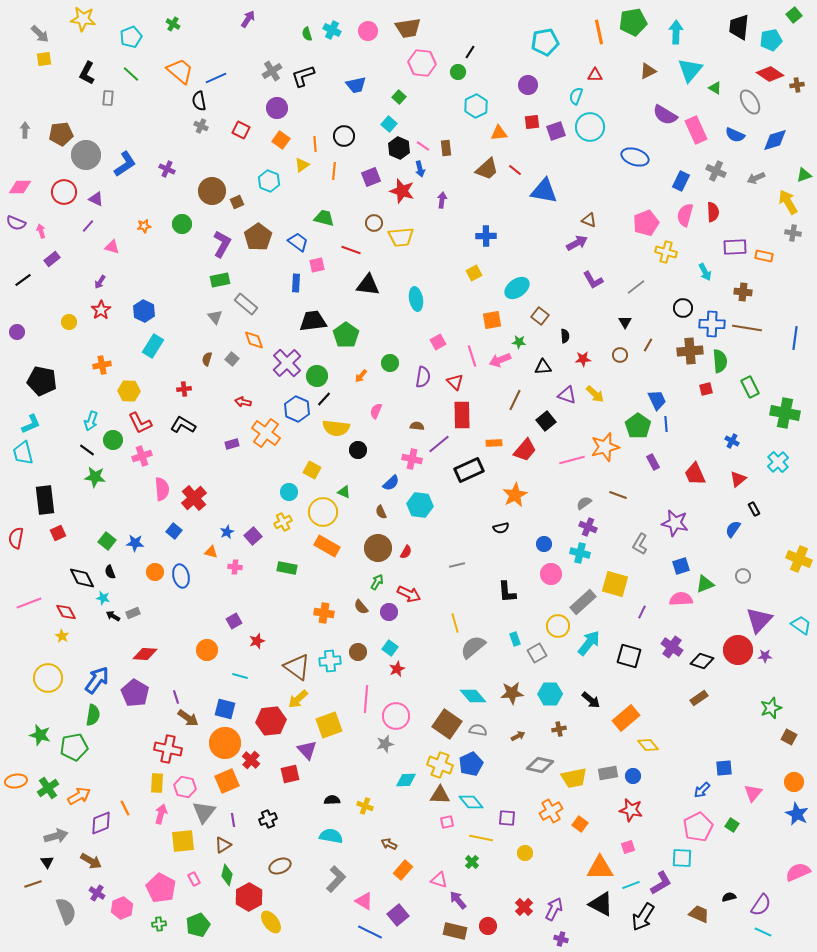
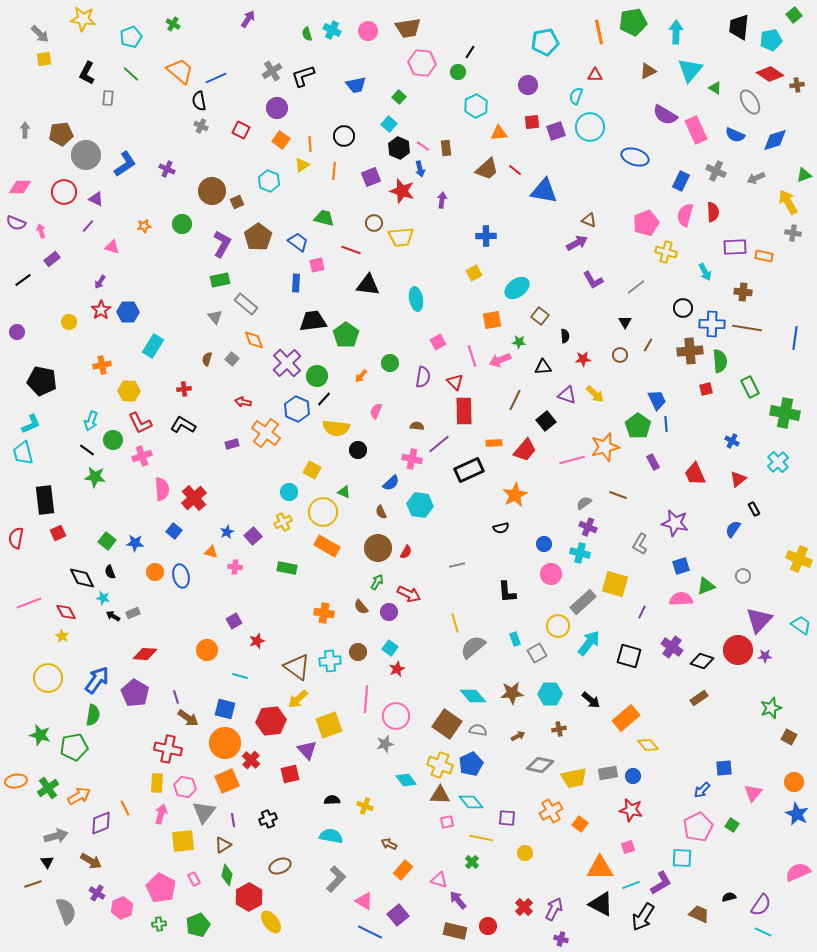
orange line at (315, 144): moved 5 px left
blue hexagon at (144, 311): moved 16 px left, 1 px down; rotated 25 degrees counterclockwise
red rectangle at (462, 415): moved 2 px right, 4 px up
green triangle at (705, 584): moved 1 px right, 2 px down
cyan diamond at (406, 780): rotated 55 degrees clockwise
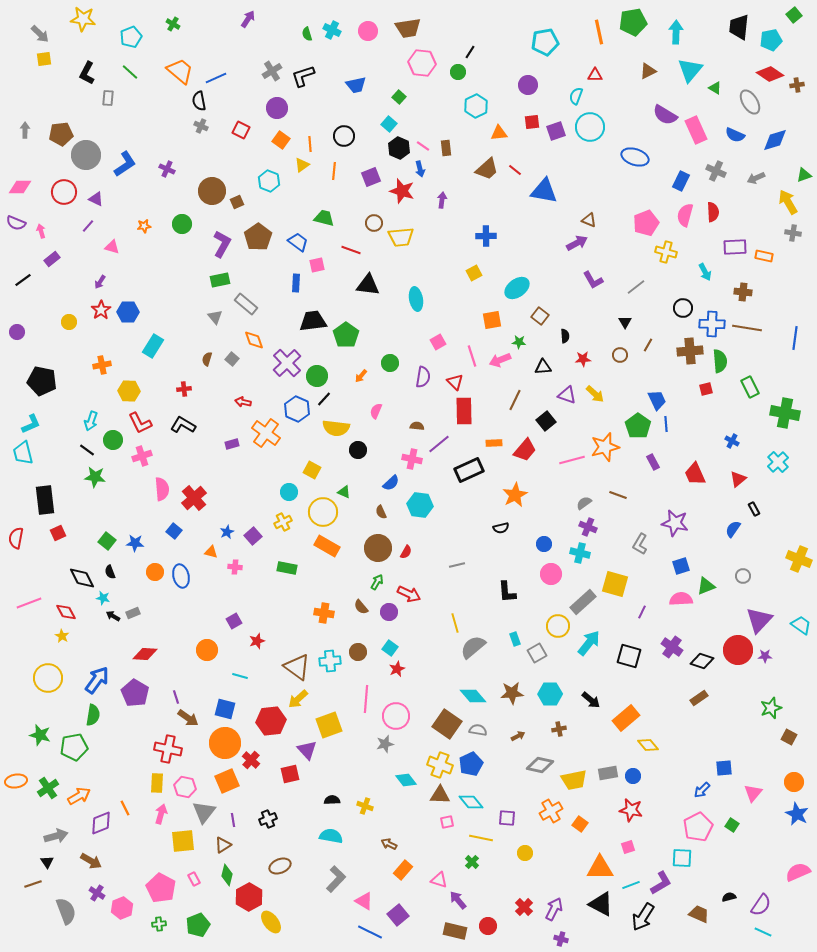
green line at (131, 74): moved 1 px left, 2 px up
yellow trapezoid at (574, 778): moved 2 px down
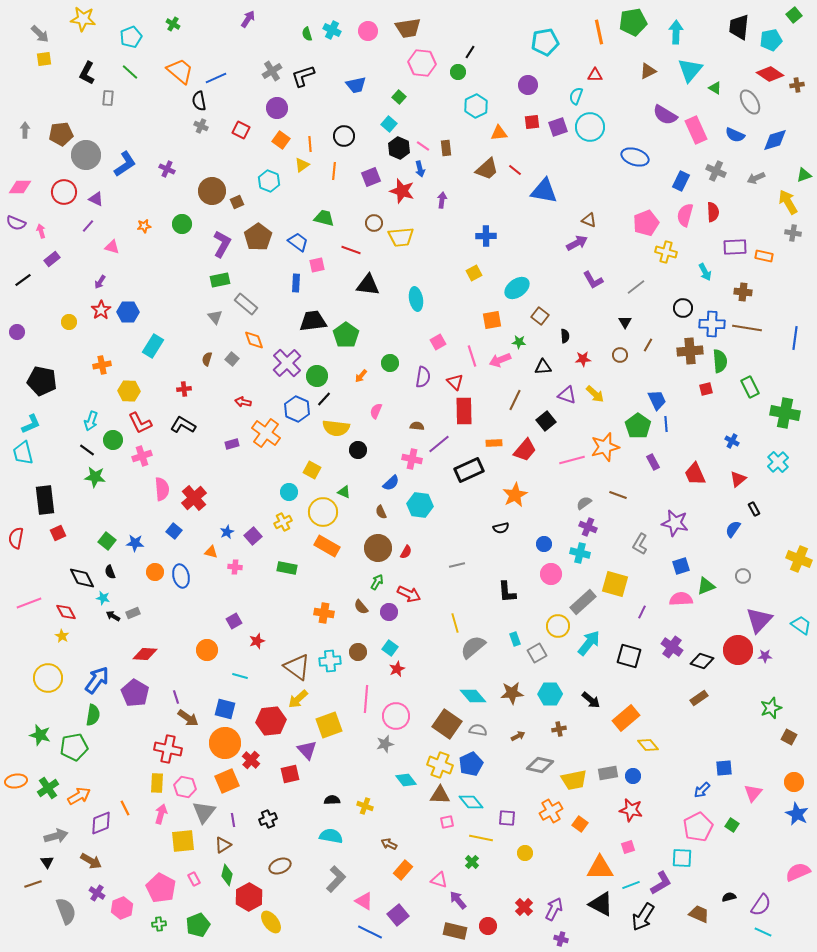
purple square at (556, 131): moved 2 px right, 4 px up
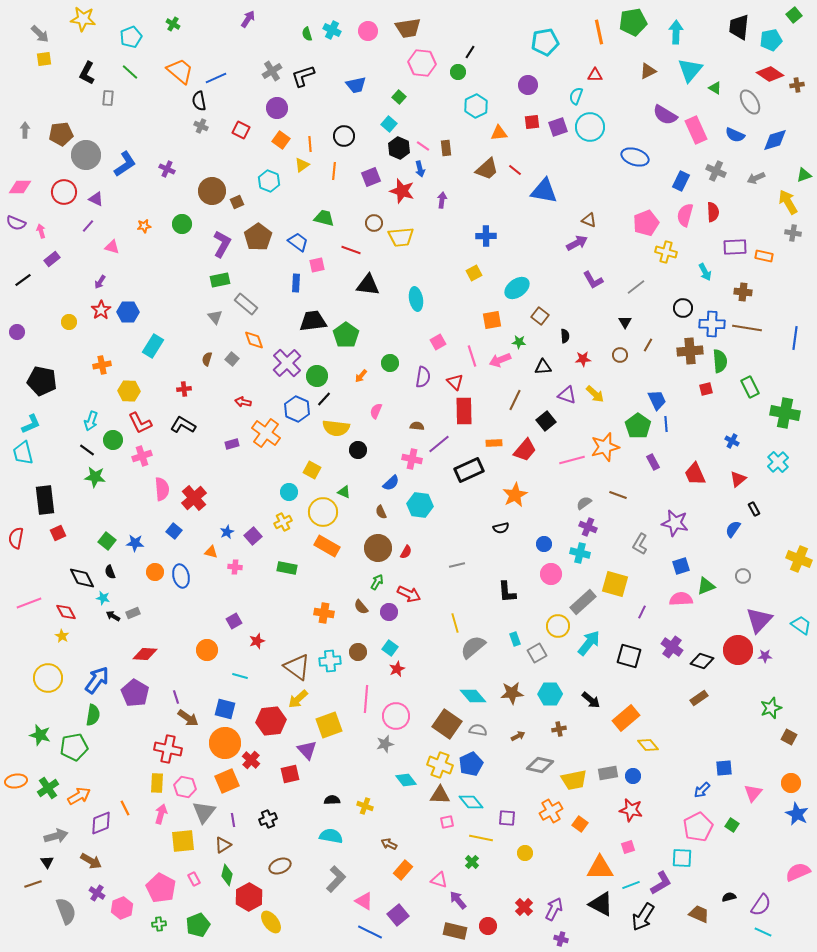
orange circle at (794, 782): moved 3 px left, 1 px down
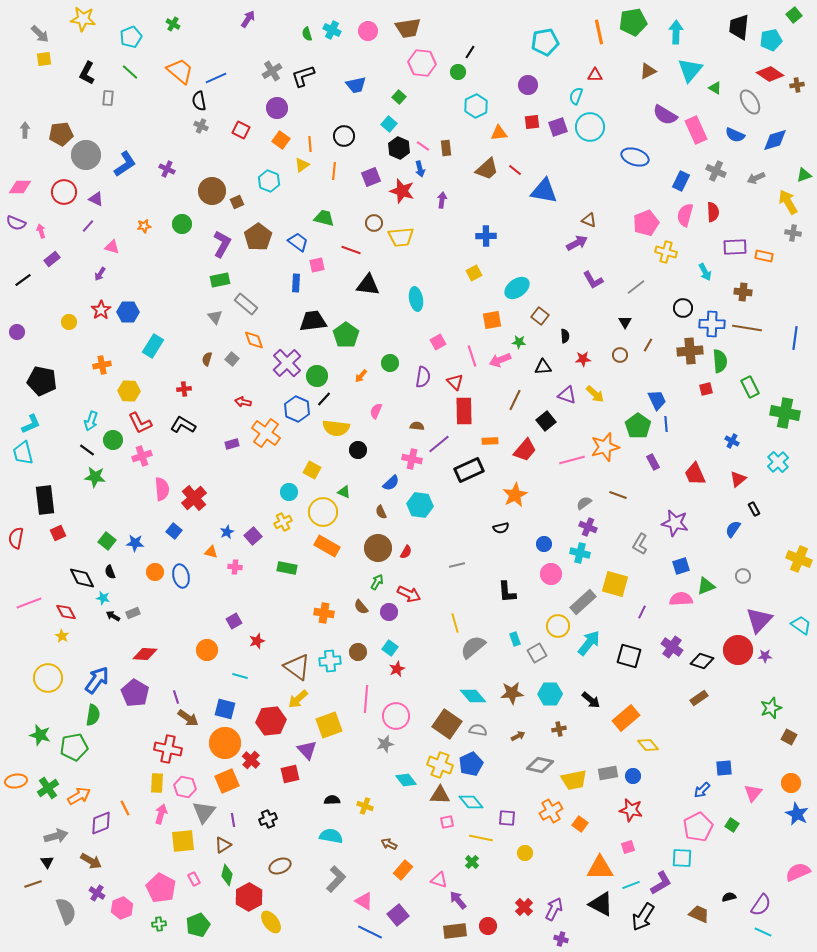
purple arrow at (100, 282): moved 8 px up
orange rectangle at (494, 443): moved 4 px left, 2 px up
brown rectangle at (455, 931): rotated 20 degrees counterclockwise
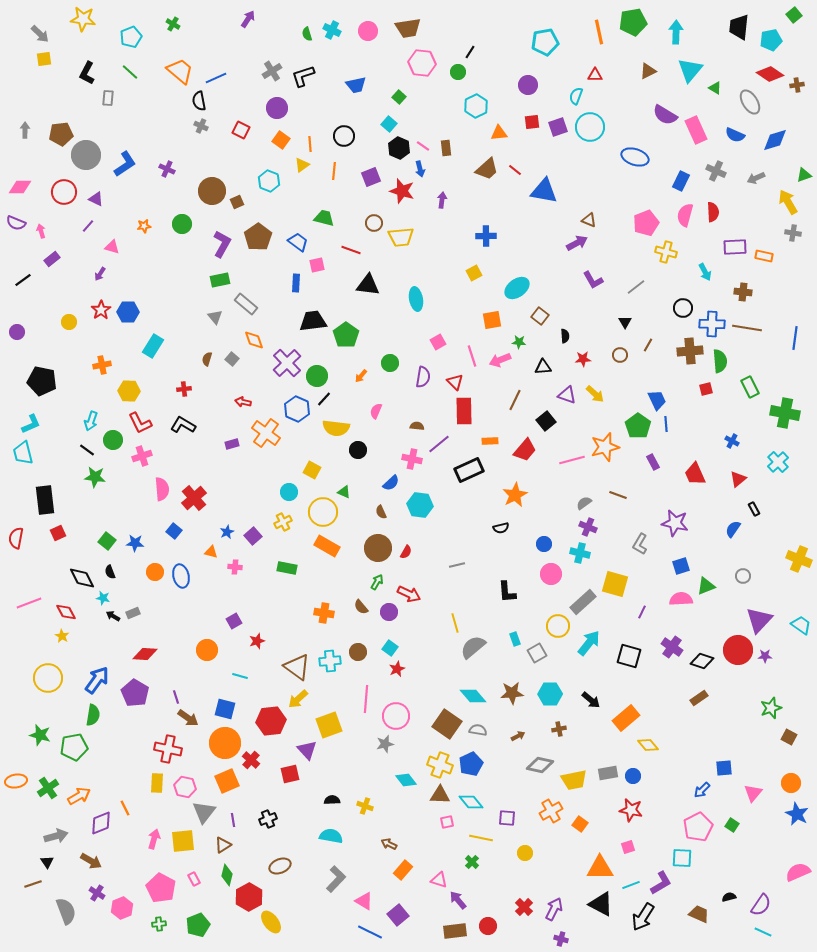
pink arrow at (161, 814): moved 7 px left, 25 px down
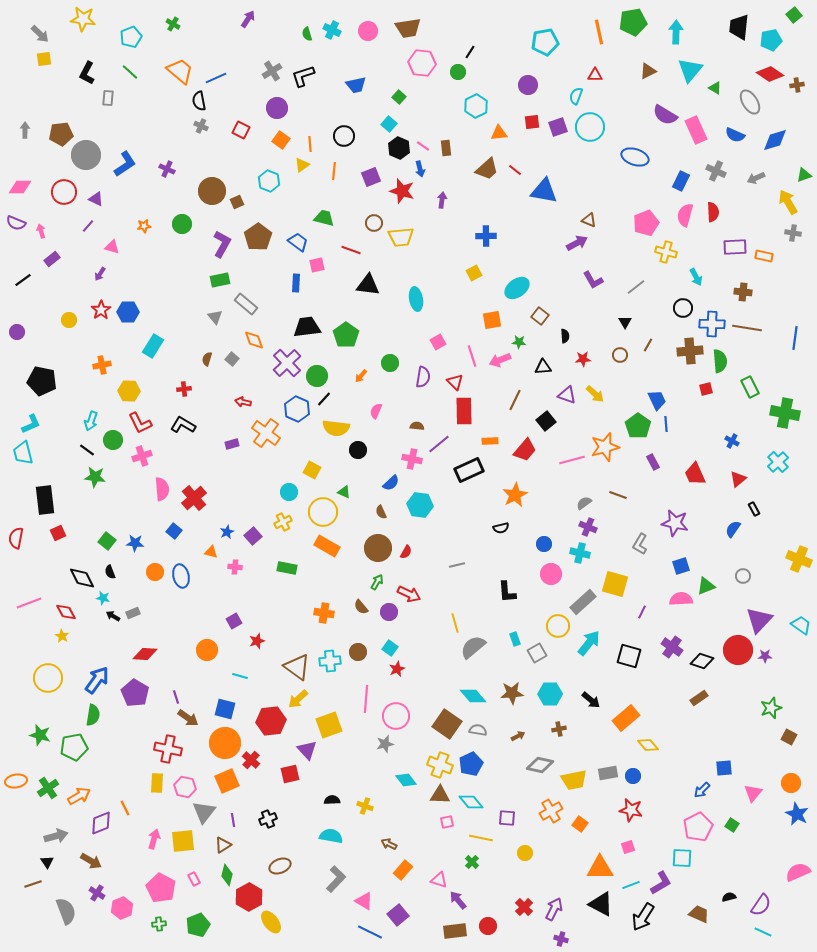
cyan arrow at (705, 272): moved 9 px left, 5 px down
black trapezoid at (313, 321): moved 6 px left, 6 px down
yellow circle at (69, 322): moved 2 px up
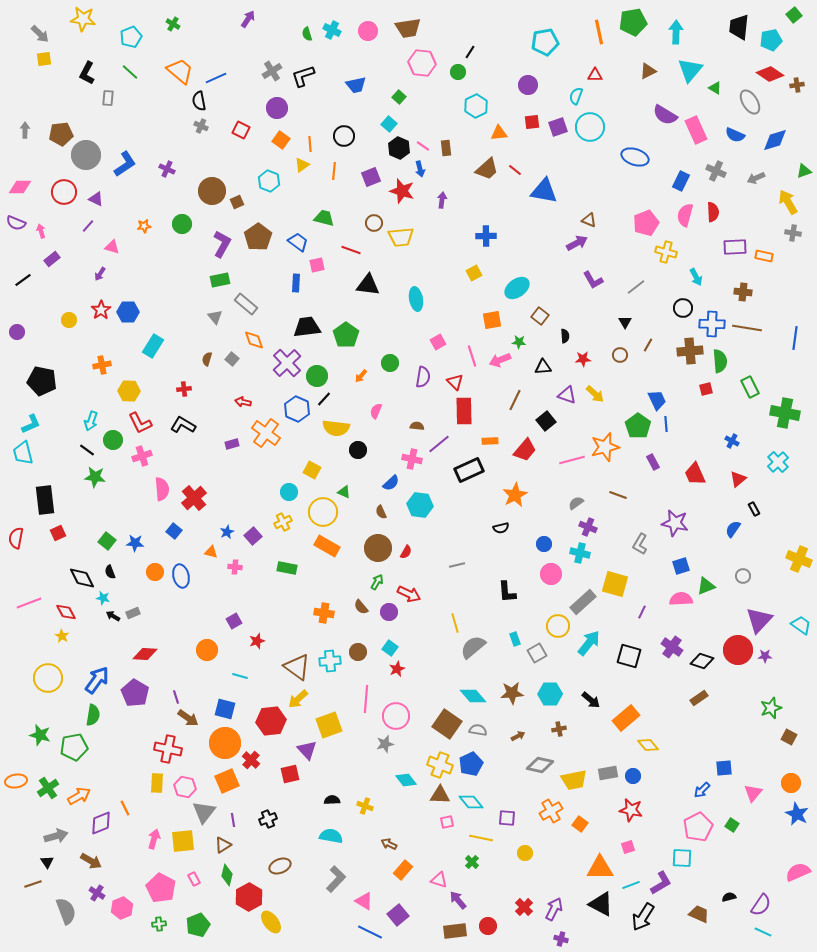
green triangle at (804, 175): moved 4 px up
gray semicircle at (584, 503): moved 8 px left
